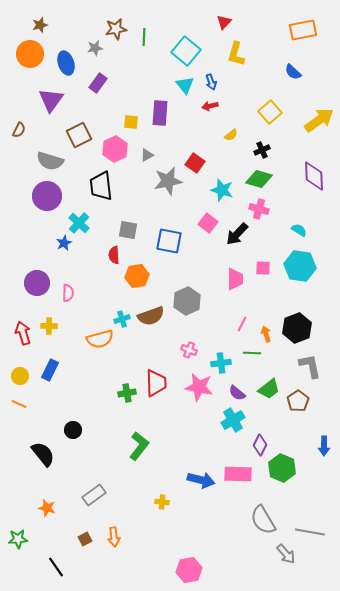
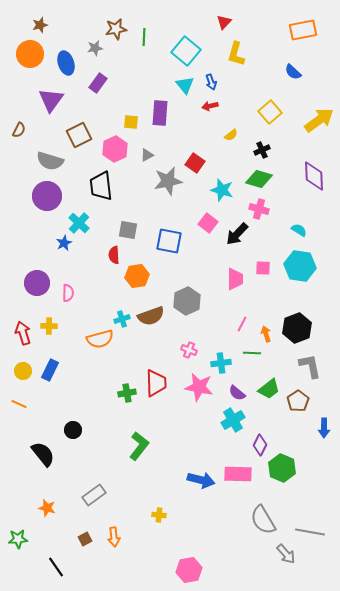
yellow circle at (20, 376): moved 3 px right, 5 px up
blue arrow at (324, 446): moved 18 px up
yellow cross at (162, 502): moved 3 px left, 13 px down
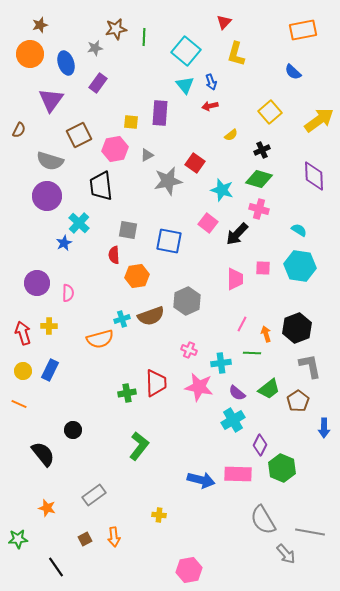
pink hexagon at (115, 149): rotated 15 degrees clockwise
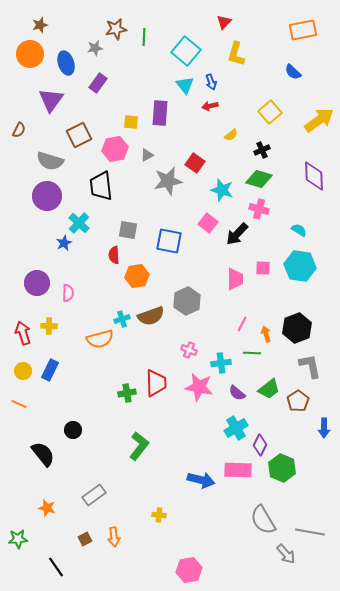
cyan cross at (233, 420): moved 3 px right, 8 px down
pink rectangle at (238, 474): moved 4 px up
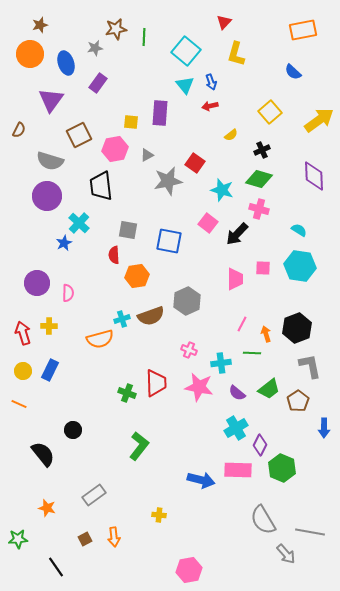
green cross at (127, 393): rotated 30 degrees clockwise
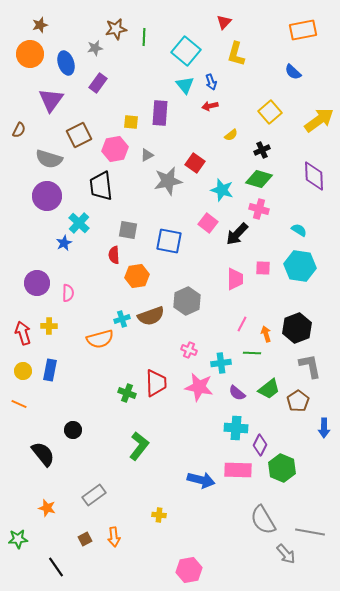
gray semicircle at (50, 161): moved 1 px left, 2 px up
blue rectangle at (50, 370): rotated 15 degrees counterclockwise
cyan cross at (236, 428): rotated 35 degrees clockwise
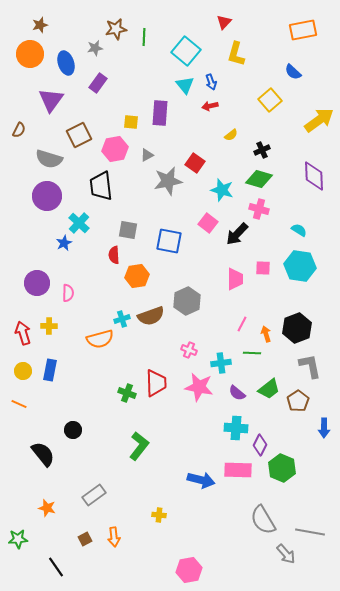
yellow square at (270, 112): moved 12 px up
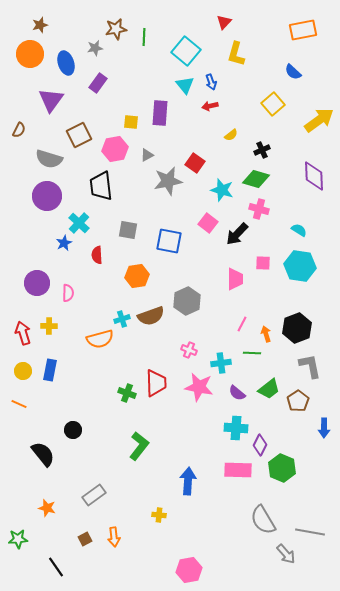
yellow square at (270, 100): moved 3 px right, 4 px down
green diamond at (259, 179): moved 3 px left
red semicircle at (114, 255): moved 17 px left
pink square at (263, 268): moved 5 px up
blue arrow at (201, 480): moved 13 px left, 1 px down; rotated 100 degrees counterclockwise
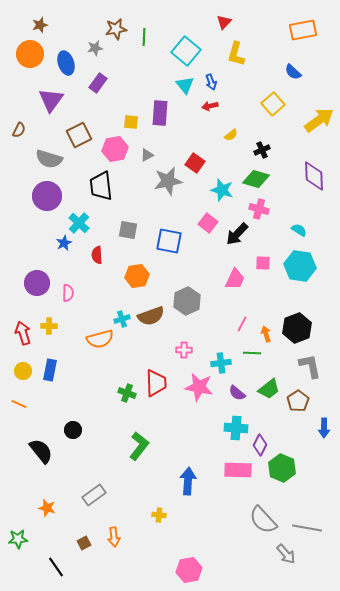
pink trapezoid at (235, 279): rotated 25 degrees clockwise
pink cross at (189, 350): moved 5 px left; rotated 21 degrees counterclockwise
black semicircle at (43, 454): moved 2 px left, 3 px up
gray semicircle at (263, 520): rotated 12 degrees counterclockwise
gray line at (310, 532): moved 3 px left, 4 px up
brown square at (85, 539): moved 1 px left, 4 px down
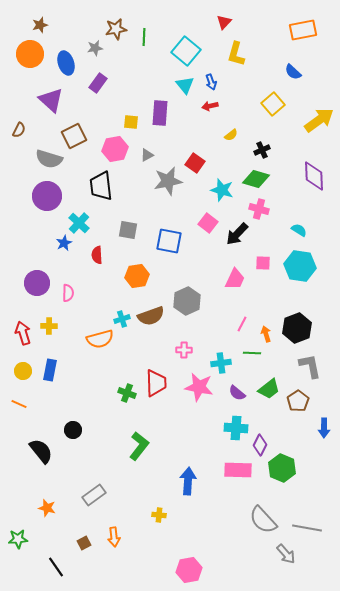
purple triangle at (51, 100): rotated 24 degrees counterclockwise
brown square at (79, 135): moved 5 px left, 1 px down
